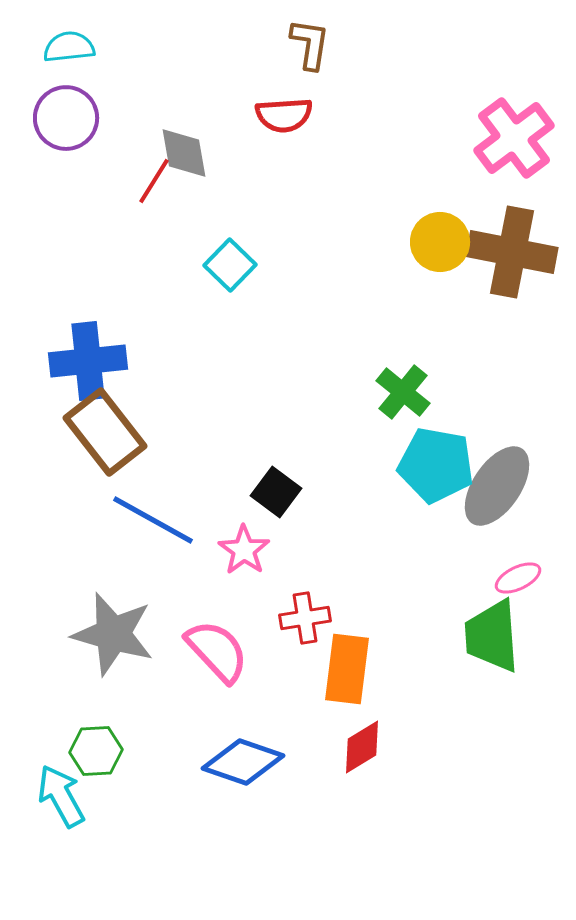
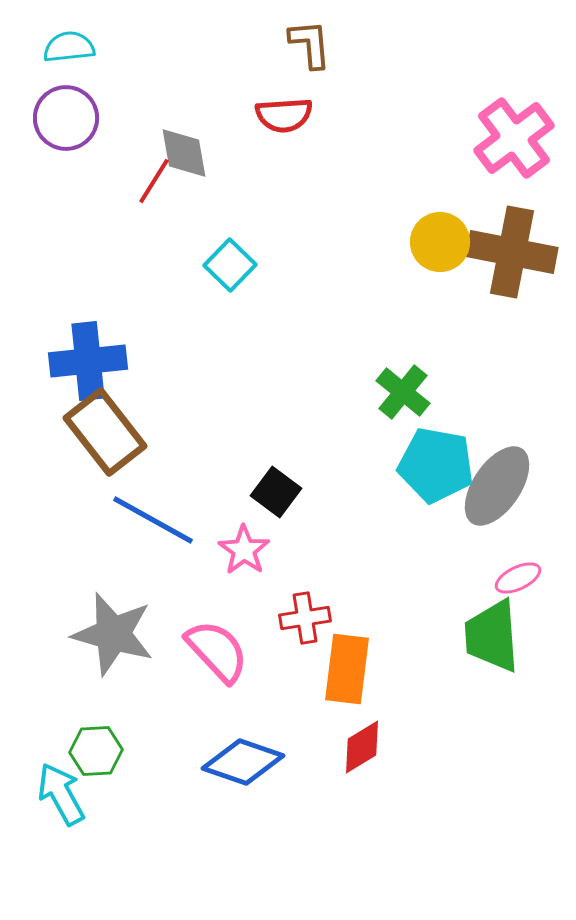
brown L-shape: rotated 14 degrees counterclockwise
cyan arrow: moved 2 px up
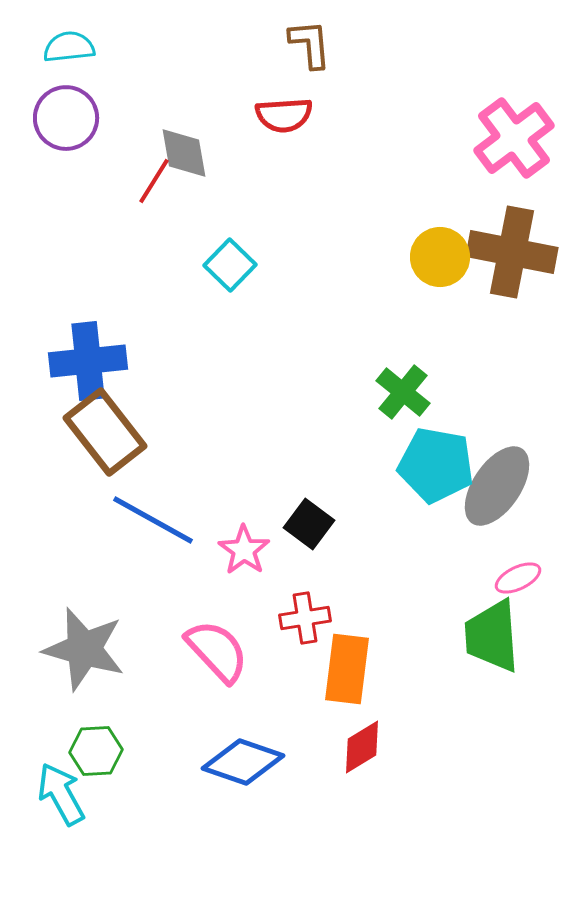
yellow circle: moved 15 px down
black square: moved 33 px right, 32 px down
gray star: moved 29 px left, 15 px down
